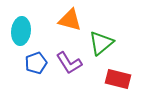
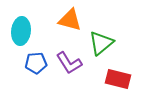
blue pentagon: rotated 15 degrees clockwise
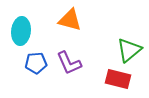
green triangle: moved 28 px right, 7 px down
purple L-shape: rotated 8 degrees clockwise
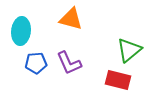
orange triangle: moved 1 px right, 1 px up
red rectangle: moved 1 px down
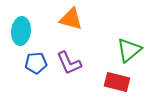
red rectangle: moved 1 px left, 2 px down
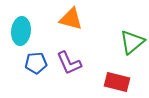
green triangle: moved 3 px right, 8 px up
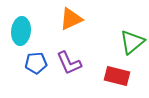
orange triangle: rotated 40 degrees counterclockwise
red rectangle: moved 6 px up
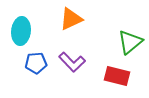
green triangle: moved 2 px left
purple L-shape: moved 3 px right, 1 px up; rotated 20 degrees counterclockwise
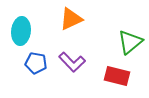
blue pentagon: rotated 15 degrees clockwise
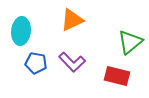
orange triangle: moved 1 px right, 1 px down
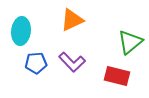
blue pentagon: rotated 15 degrees counterclockwise
